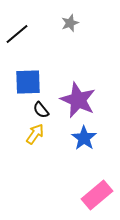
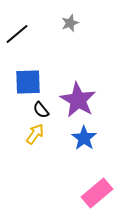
purple star: rotated 6 degrees clockwise
pink rectangle: moved 2 px up
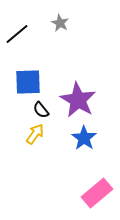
gray star: moved 10 px left; rotated 24 degrees counterclockwise
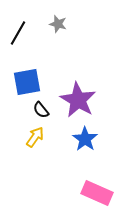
gray star: moved 2 px left, 1 px down; rotated 12 degrees counterclockwise
black line: moved 1 px right, 1 px up; rotated 20 degrees counterclockwise
blue square: moved 1 px left; rotated 8 degrees counterclockwise
yellow arrow: moved 3 px down
blue star: moved 1 px right, 1 px down
pink rectangle: rotated 64 degrees clockwise
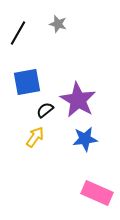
black semicircle: moved 4 px right; rotated 90 degrees clockwise
blue star: rotated 30 degrees clockwise
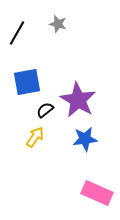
black line: moved 1 px left
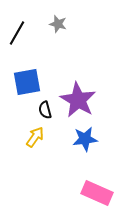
black semicircle: rotated 66 degrees counterclockwise
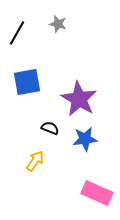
purple star: moved 1 px right, 1 px up
black semicircle: moved 5 px right, 18 px down; rotated 126 degrees clockwise
yellow arrow: moved 24 px down
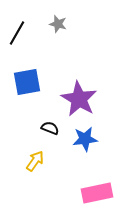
pink rectangle: rotated 36 degrees counterclockwise
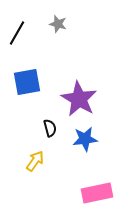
black semicircle: rotated 54 degrees clockwise
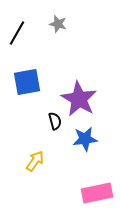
black semicircle: moved 5 px right, 7 px up
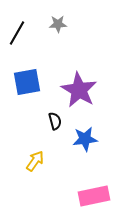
gray star: rotated 18 degrees counterclockwise
purple star: moved 9 px up
pink rectangle: moved 3 px left, 3 px down
